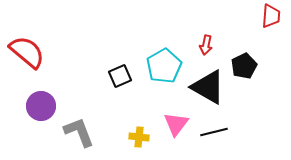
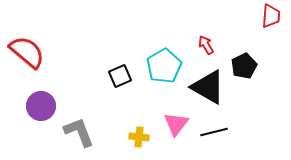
red arrow: rotated 138 degrees clockwise
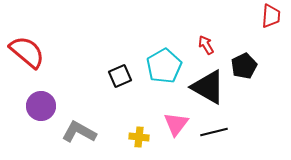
gray L-shape: rotated 40 degrees counterclockwise
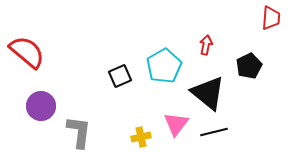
red trapezoid: moved 2 px down
red arrow: rotated 42 degrees clockwise
black pentagon: moved 5 px right
black triangle: moved 6 px down; rotated 9 degrees clockwise
gray L-shape: rotated 68 degrees clockwise
yellow cross: moved 2 px right; rotated 18 degrees counterclockwise
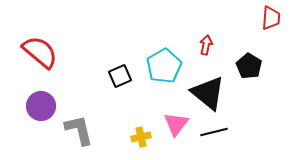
red semicircle: moved 13 px right
black pentagon: rotated 15 degrees counterclockwise
gray L-shape: moved 2 px up; rotated 20 degrees counterclockwise
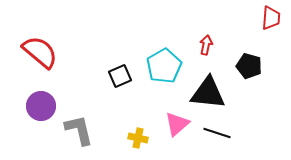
black pentagon: rotated 15 degrees counterclockwise
black triangle: rotated 33 degrees counterclockwise
pink triangle: moved 1 px right; rotated 12 degrees clockwise
black line: moved 3 px right, 1 px down; rotated 32 degrees clockwise
yellow cross: moved 3 px left, 1 px down; rotated 24 degrees clockwise
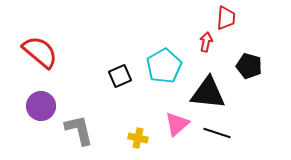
red trapezoid: moved 45 px left
red arrow: moved 3 px up
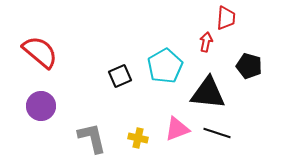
cyan pentagon: moved 1 px right
pink triangle: moved 5 px down; rotated 20 degrees clockwise
gray L-shape: moved 13 px right, 8 px down
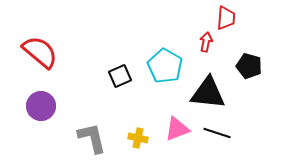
cyan pentagon: rotated 12 degrees counterclockwise
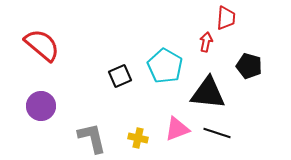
red semicircle: moved 2 px right, 7 px up
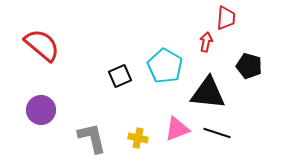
purple circle: moved 4 px down
